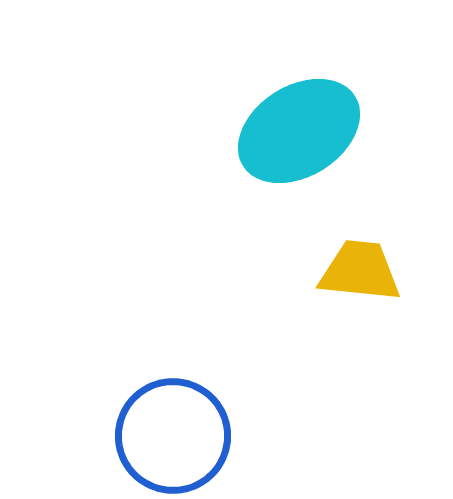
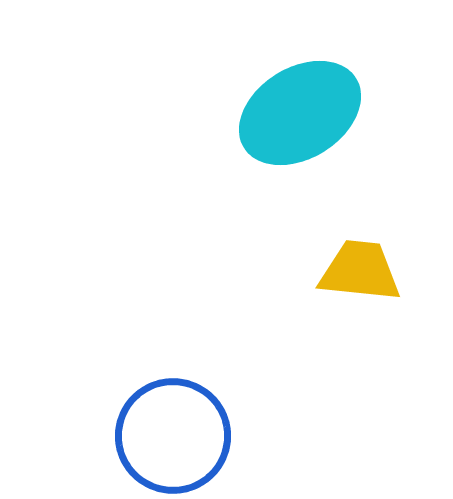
cyan ellipse: moved 1 px right, 18 px up
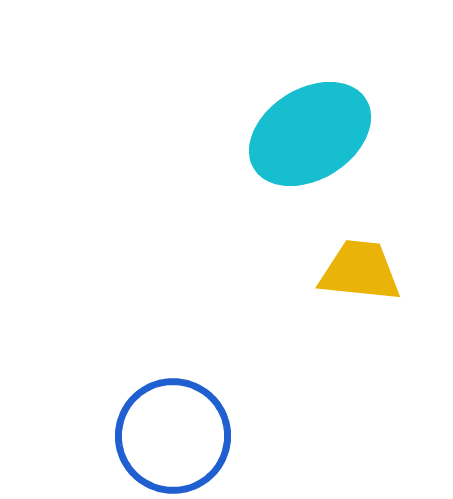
cyan ellipse: moved 10 px right, 21 px down
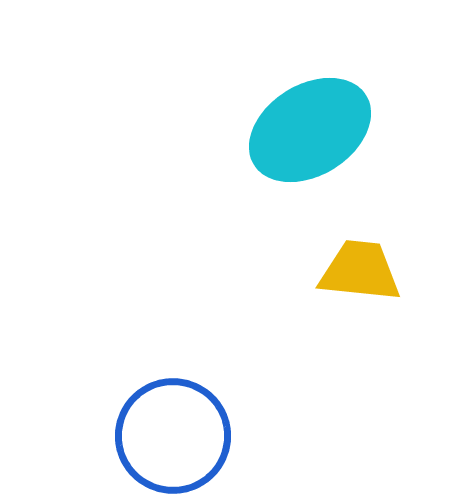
cyan ellipse: moved 4 px up
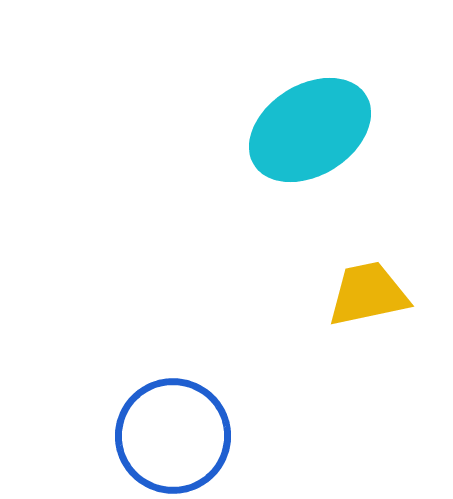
yellow trapezoid: moved 8 px right, 23 px down; rotated 18 degrees counterclockwise
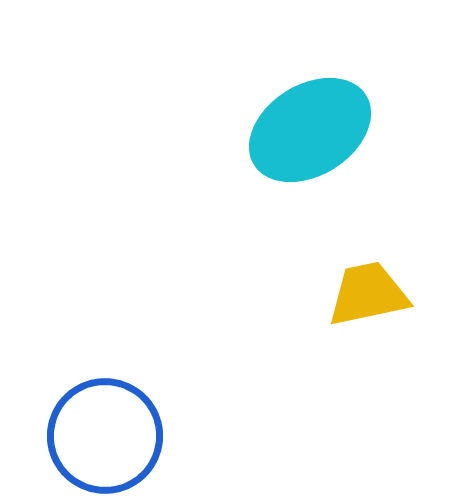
blue circle: moved 68 px left
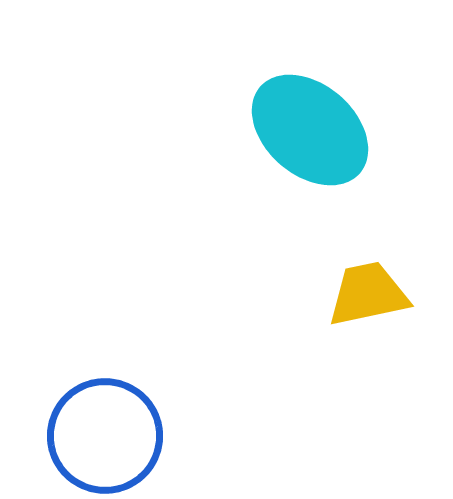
cyan ellipse: rotated 73 degrees clockwise
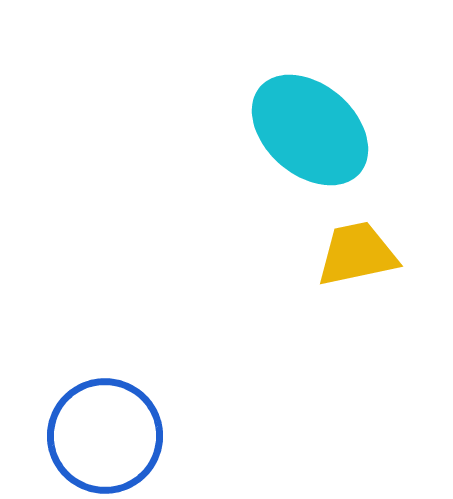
yellow trapezoid: moved 11 px left, 40 px up
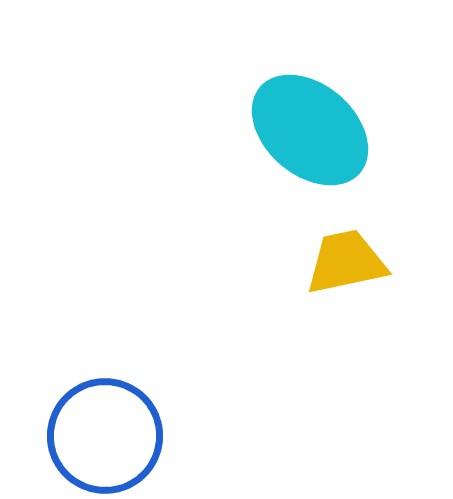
yellow trapezoid: moved 11 px left, 8 px down
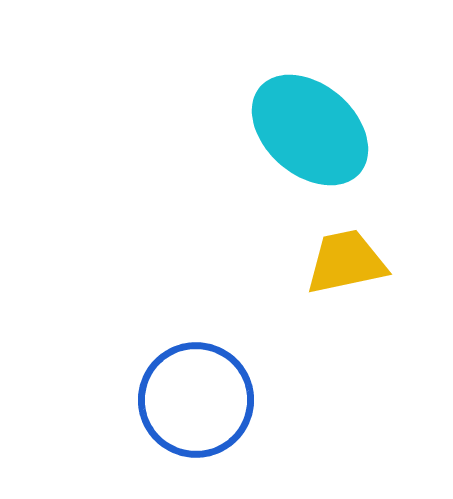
blue circle: moved 91 px right, 36 px up
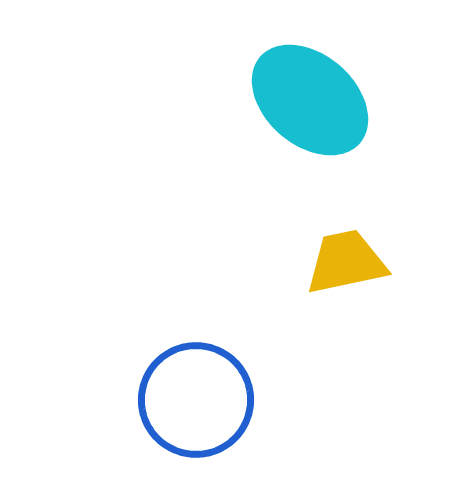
cyan ellipse: moved 30 px up
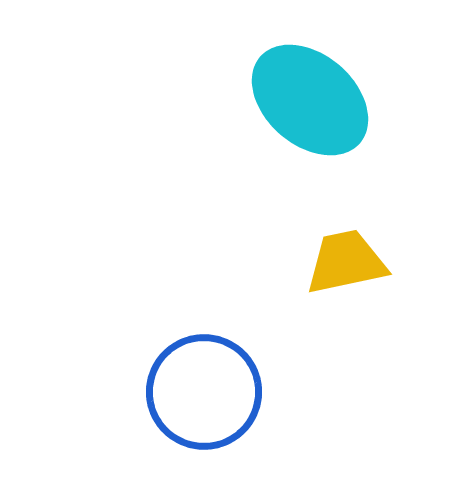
blue circle: moved 8 px right, 8 px up
